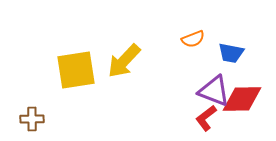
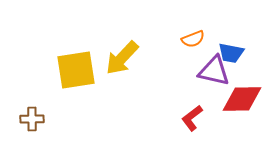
yellow arrow: moved 2 px left, 3 px up
purple triangle: moved 20 px up; rotated 8 degrees counterclockwise
red L-shape: moved 14 px left
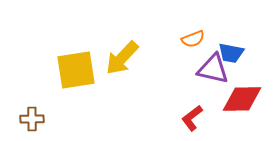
purple triangle: moved 1 px left, 2 px up
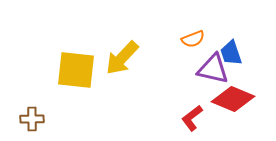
blue trapezoid: rotated 60 degrees clockwise
yellow square: rotated 15 degrees clockwise
red diamond: moved 9 px left; rotated 24 degrees clockwise
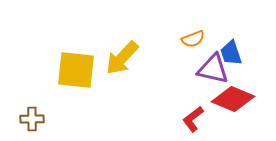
red L-shape: moved 1 px right, 1 px down
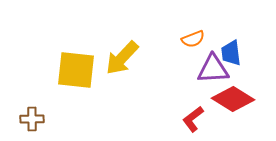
blue trapezoid: rotated 12 degrees clockwise
purple triangle: rotated 16 degrees counterclockwise
red diamond: rotated 9 degrees clockwise
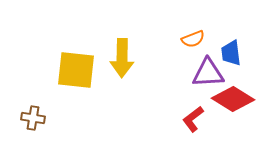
yellow arrow: rotated 42 degrees counterclockwise
purple triangle: moved 5 px left, 4 px down
brown cross: moved 1 px right, 1 px up; rotated 10 degrees clockwise
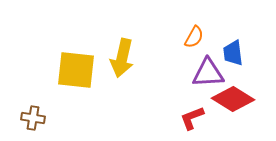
orange semicircle: moved 1 px right, 2 px up; rotated 40 degrees counterclockwise
blue trapezoid: moved 2 px right
yellow arrow: rotated 12 degrees clockwise
red L-shape: moved 1 px left, 1 px up; rotated 16 degrees clockwise
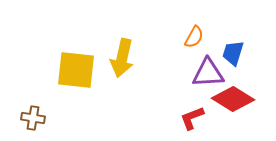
blue trapezoid: rotated 24 degrees clockwise
